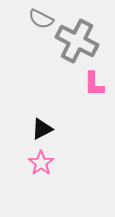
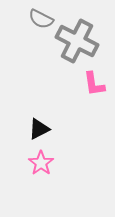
pink L-shape: rotated 8 degrees counterclockwise
black triangle: moved 3 px left
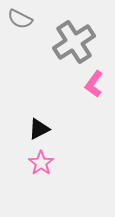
gray semicircle: moved 21 px left
gray cross: moved 3 px left, 1 px down; rotated 30 degrees clockwise
pink L-shape: rotated 44 degrees clockwise
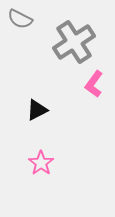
black triangle: moved 2 px left, 19 px up
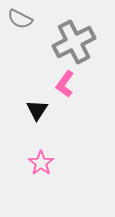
gray cross: rotated 6 degrees clockwise
pink L-shape: moved 29 px left
black triangle: rotated 30 degrees counterclockwise
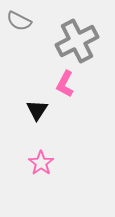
gray semicircle: moved 1 px left, 2 px down
gray cross: moved 3 px right, 1 px up
pink L-shape: rotated 8 degrees counterclockwise
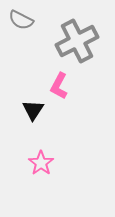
gray semicircle: moved 2 px right, 1 px up
pink L-shape: moved 6 px left, 2 px down
black triangle: moved 4 px left
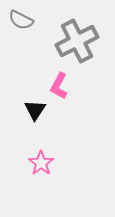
black triangle: moved 2 px right
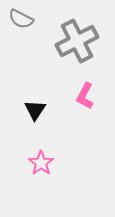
gray semicircle: moved 1 px up
pink L-shape: moved 26 px right, 10 px down
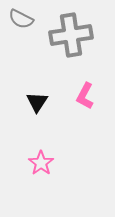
gray cross: moved 6 px left, 6 px up; rotated 18 degrees clockwise
black triangle: moved 2 px right, 8 px up
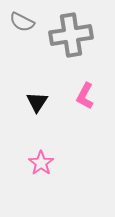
gray semicircle: moved 1 px right, 3 px down
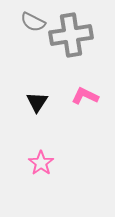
gray semicircle: moved 11 px right
pink L-shape: rotated 88 degrees clockwise
